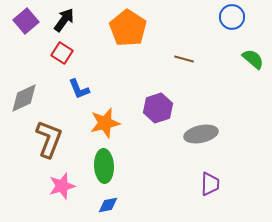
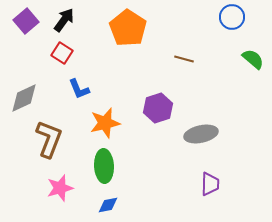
pink star: moved 2 px left, 2 px down
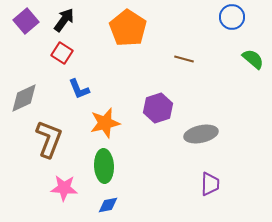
pink star: moved 4 px right; rotated 20 degrees clockwise
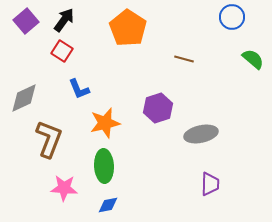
red square: moved 2 px up
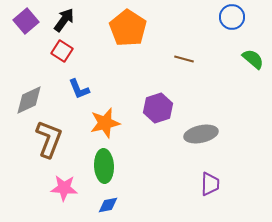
gray diamond: moved 5 px right, 2 px down
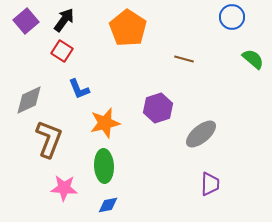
gray ellipse: rotated 28 degrees counterclockwise
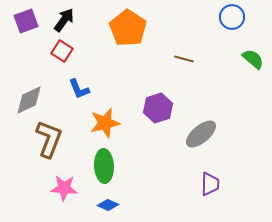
purple square: rotated 20 degrees clockwise
blue diamond: rotated 35 degrees clockwise
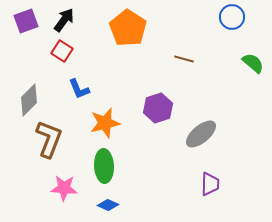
green semicircle: moved 4 px down
gray diamond: rotated 20 degrees counterclockwise
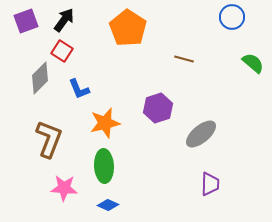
gray diamond: moved 11 px right, 22 px up
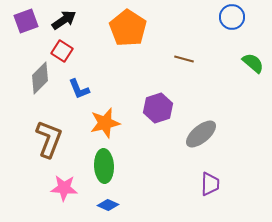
black arrow: rotated 20 degrees clockwise
